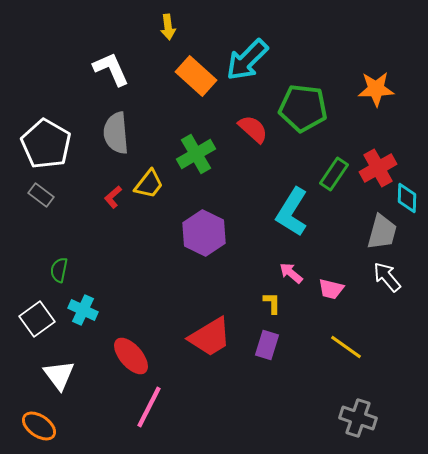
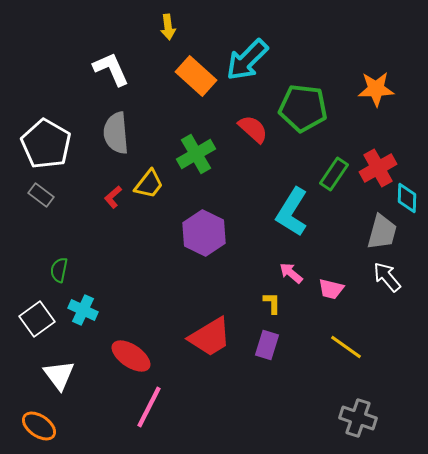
red ellipse: rotated 15 degrees counterclockwise
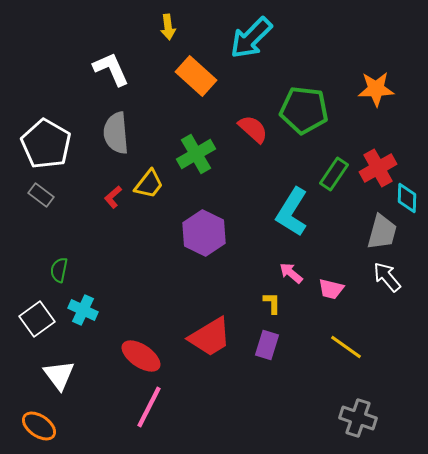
cyan arrow: moved 4 px right, 22 px up
green pentagon: moved 1 px right, 2 px down
red ellipse: moved 10 px right
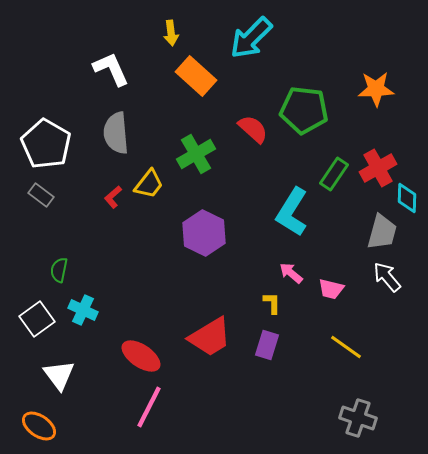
yellow arrow: moved 3 px right, 6 px down
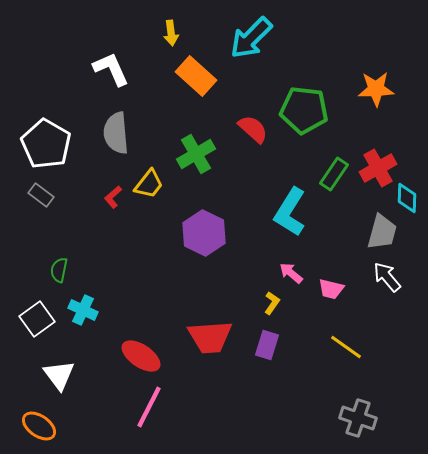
cyan L-shape: moved 2 px left
yellow L-shape: rotated 35 degrees clockwise
red trapezoid: rotated 27 degrees clockwise
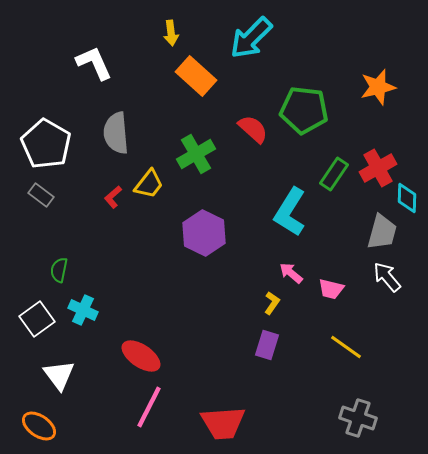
white L-shape: moved 17 px left, 6 px up
orange star: moved 2 px right, 2 px up; rotated 12 degrees counterclockwise
red trapezoid: moved 13 px right, 86 px down
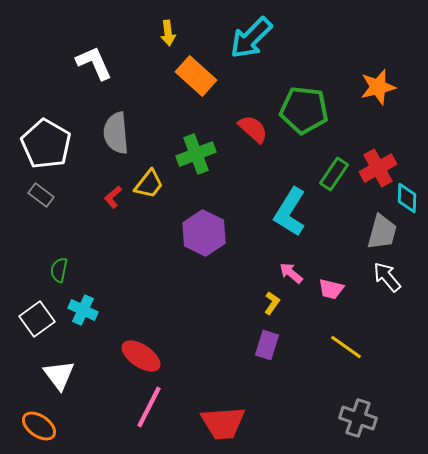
yellow arrow: moved 3 px left
green cross: rotated 9 degrees clockwise
